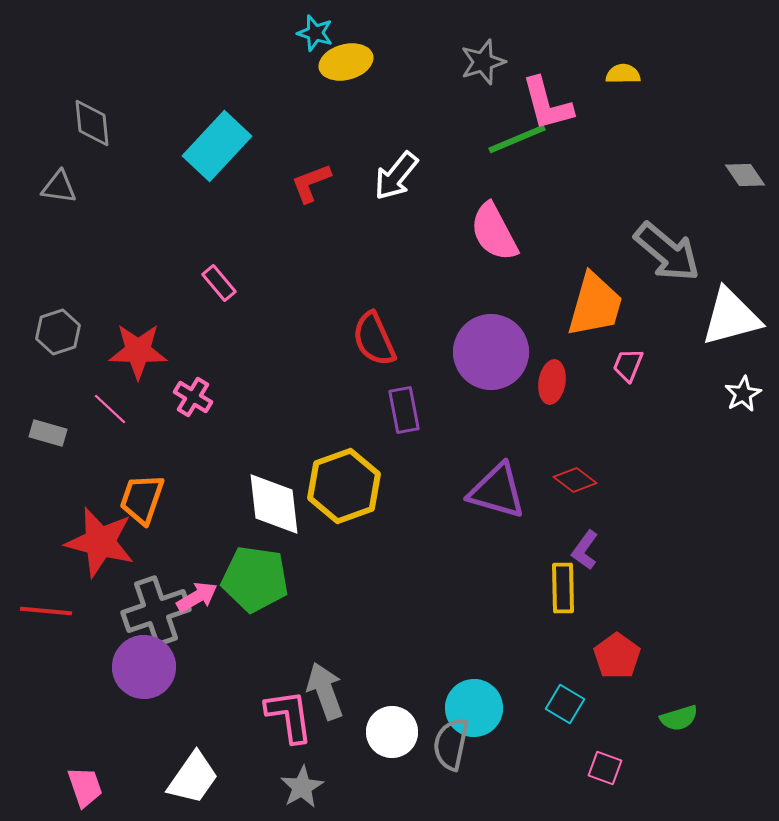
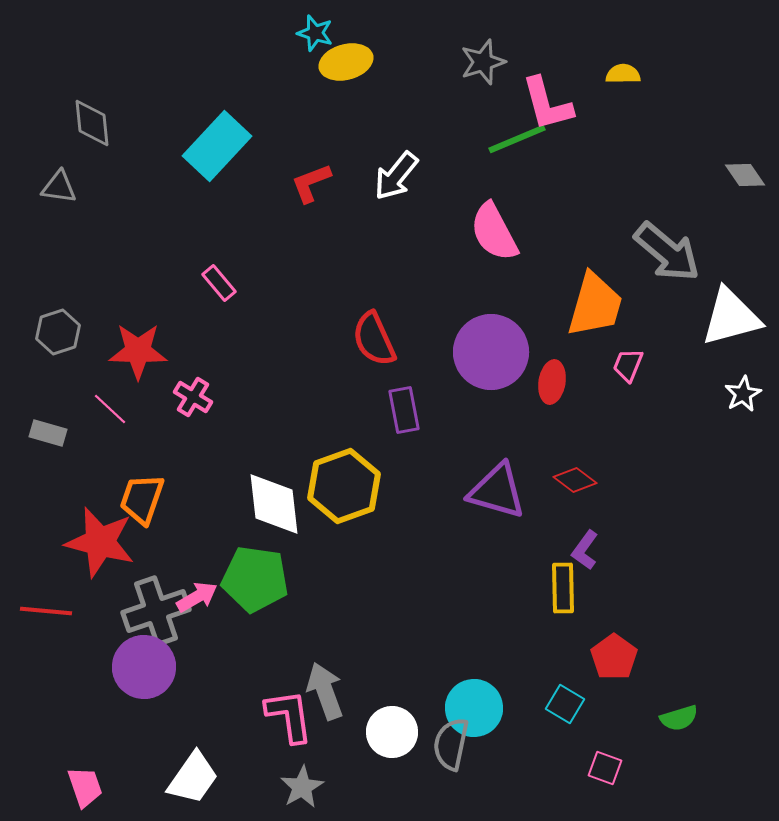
red pentagon at (617, 656): moved 3 px left, 1 px down
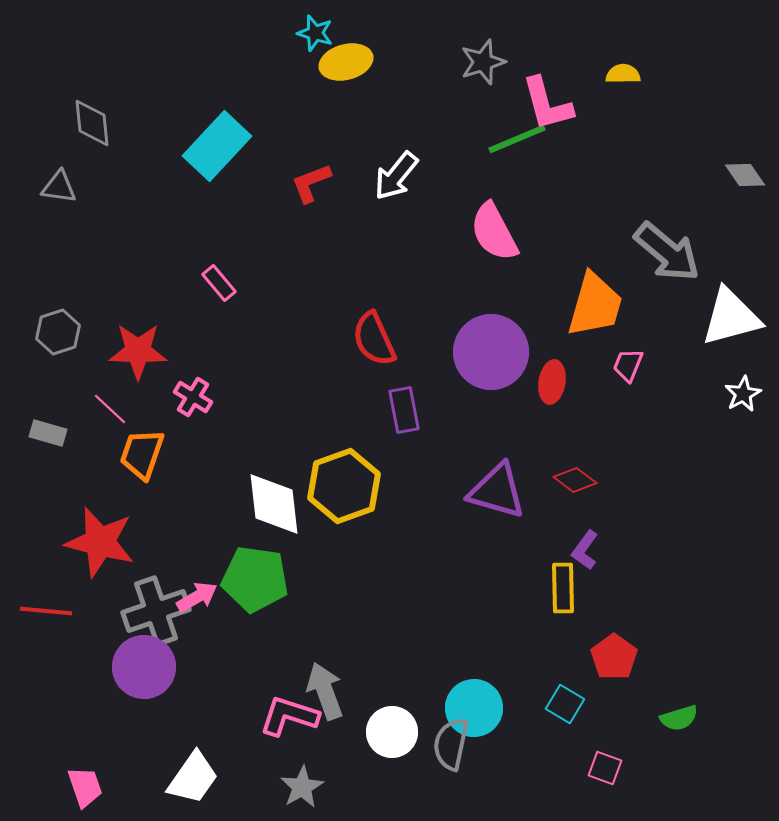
orange trapezoid at (142, 499): moved 45 px up
pink L-shape at (289, 716): rotated 64 degrees counterclockwise
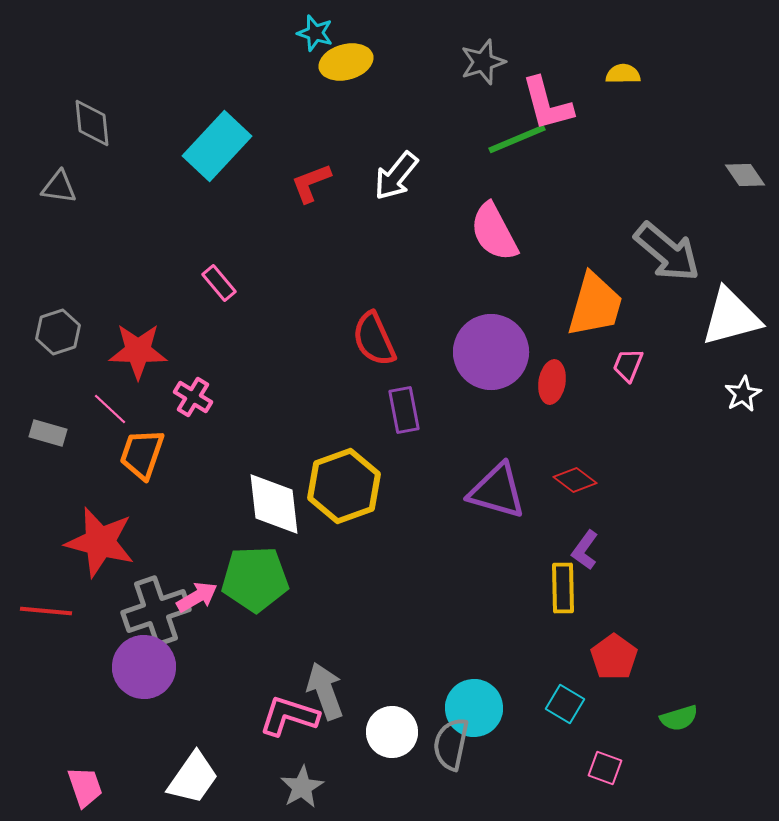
green pentagon at (255, 579): rotated 10 degrees counterclockwise
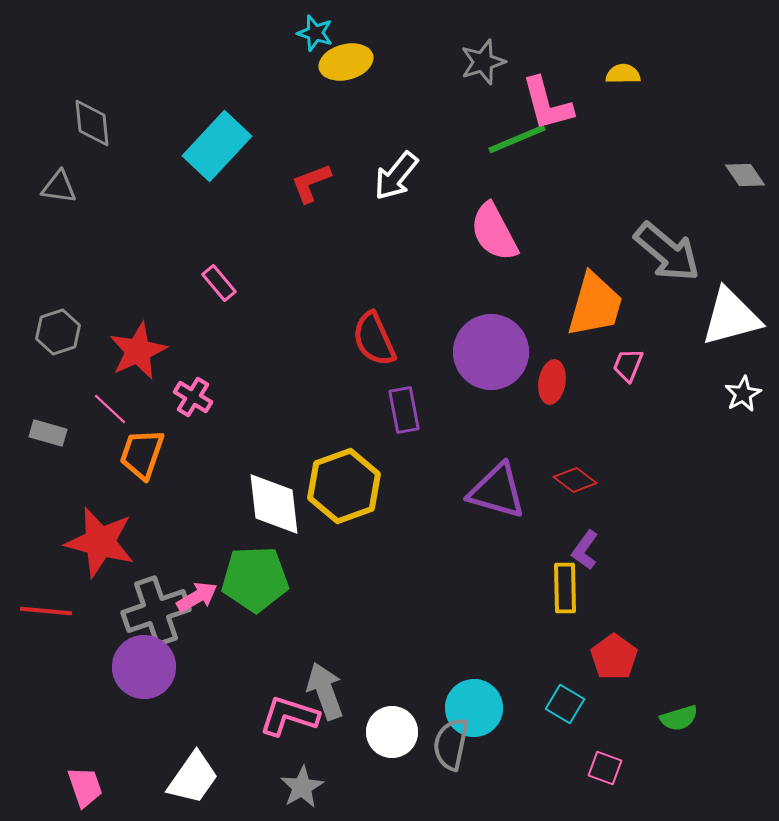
red star at (138, 351): rotated 26 degrees counterclockwise
yellow rectangle at (563, 588): moved 2 px right
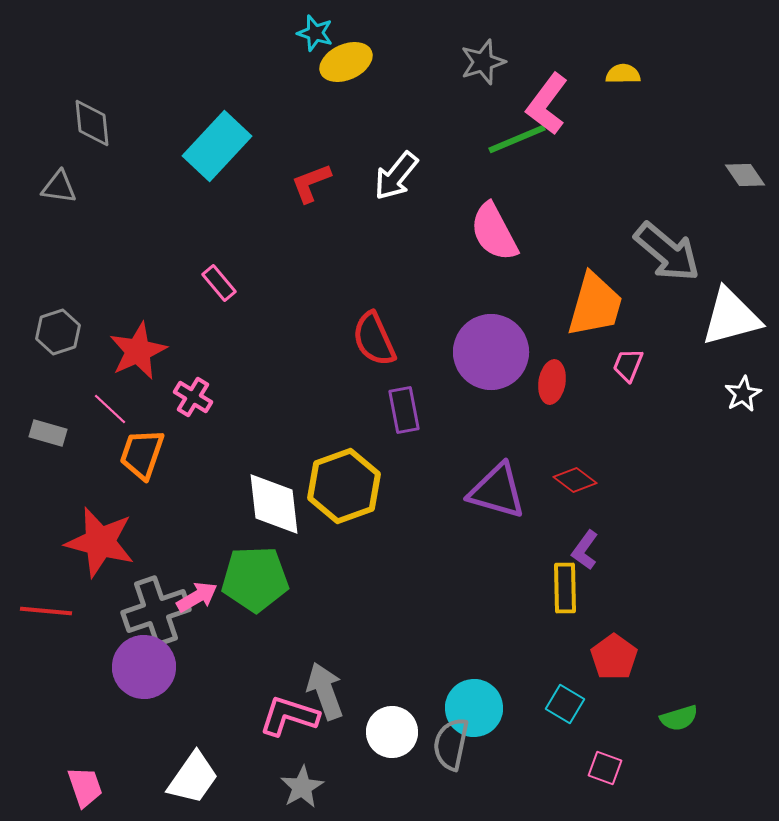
yellow ellipse at (346, 62): rotated 9 degrees counterclockwise
pink L-shape at (547, 104): rotated 52 degrees clockwise
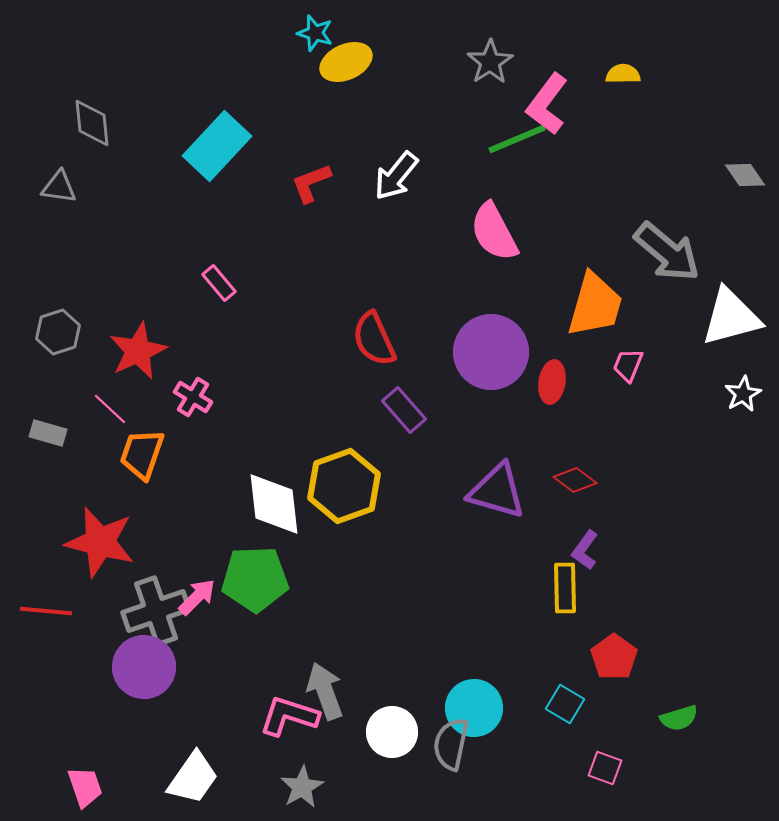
gray star at (483, 62): moved 7 px right; rotated 15 degrees counterclockwise
purple rectangle at (404, 410): rotated 30 degrees counterclockwise
pink arrow at (197, 597): rotated 15 degrees counterclockwise
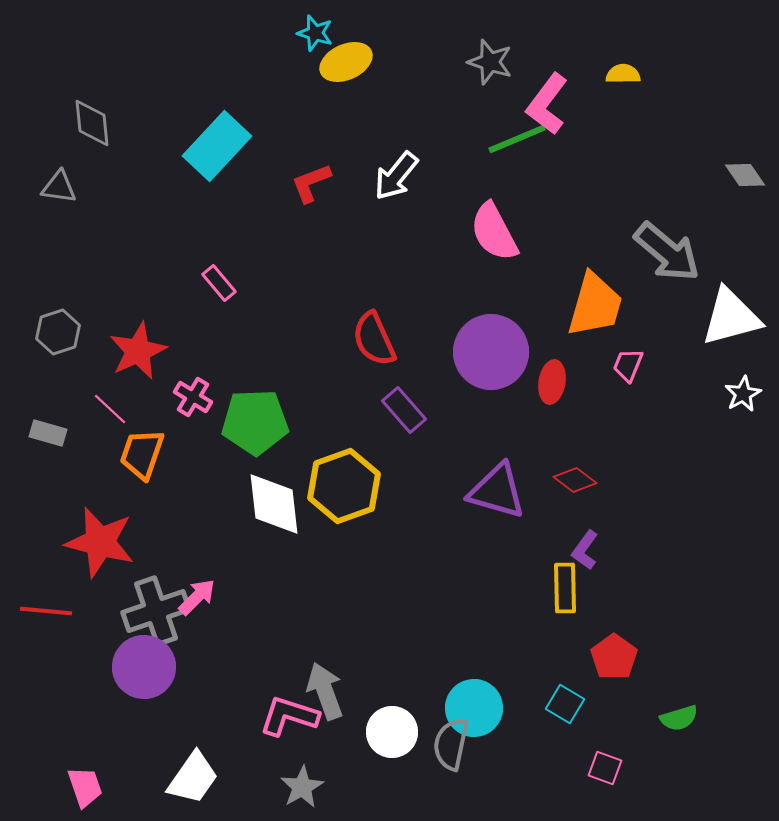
gray star at (490, 62): rotated 21 degrees counterclockwise
green pentagon at (255, 579): moved 157 px up
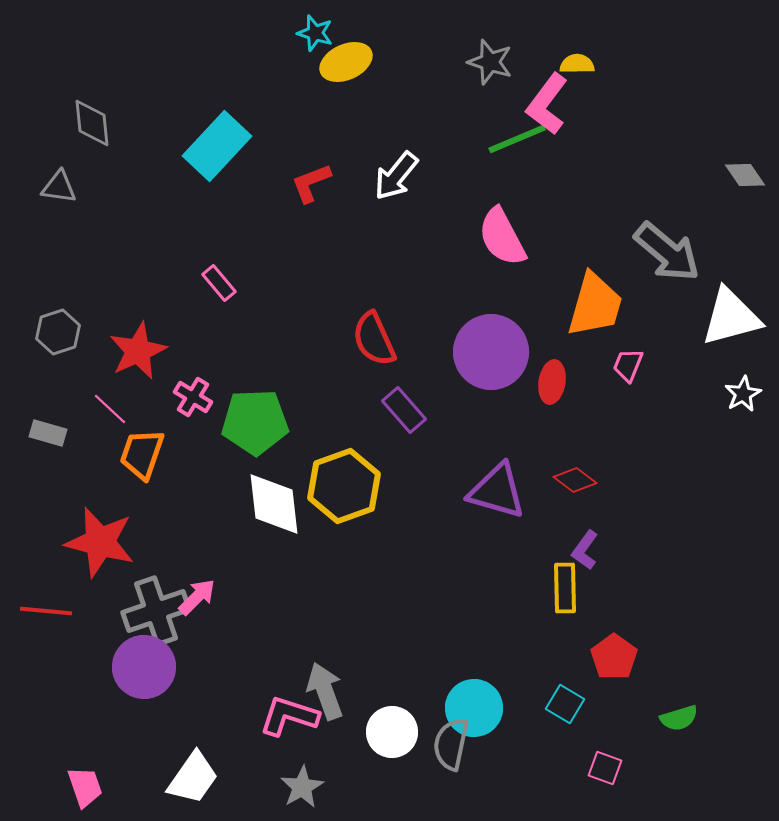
yellow semicircle at (623, 74): moved 46 px left, 10 px up
pink semicircle at (494, 232): moved 8 px right, 5 px down
